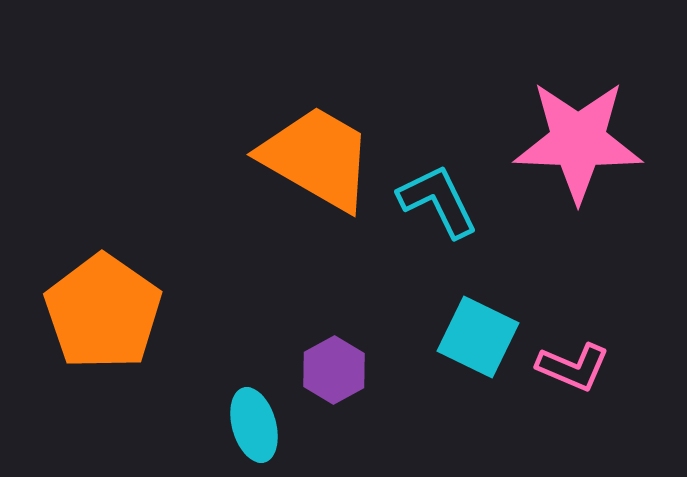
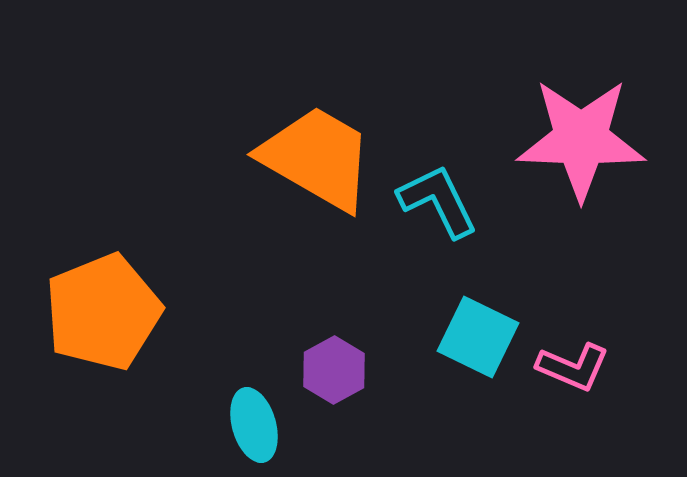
pink star: moved 3 px right, 2 px up
orange pentagon: rotated 15 degrees clockwise
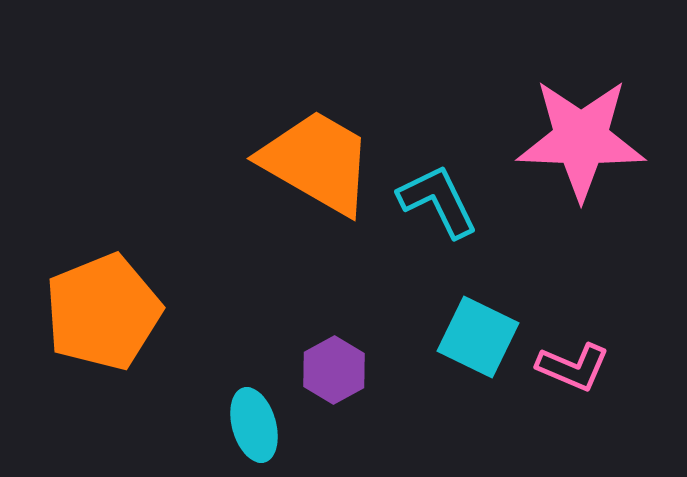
orange trapezoid: moved 4 px down
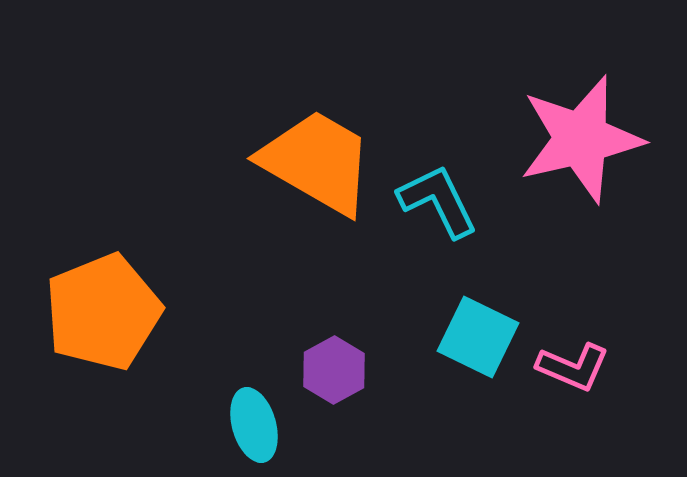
pink star: rotated 15 degrees counterclockwise
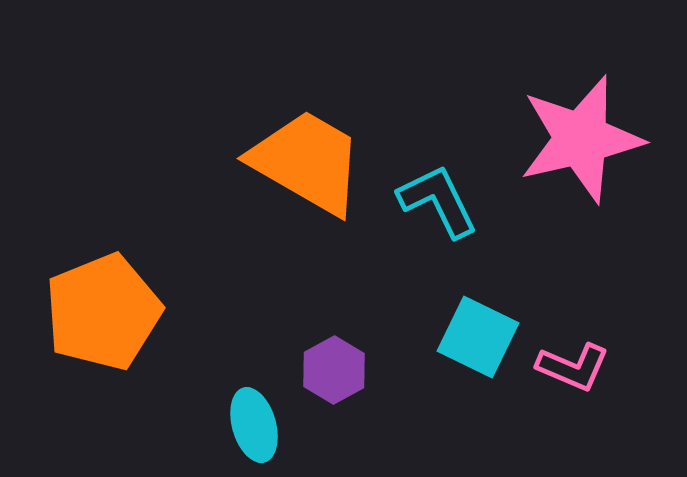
orange trapezoid: moved 10 px left
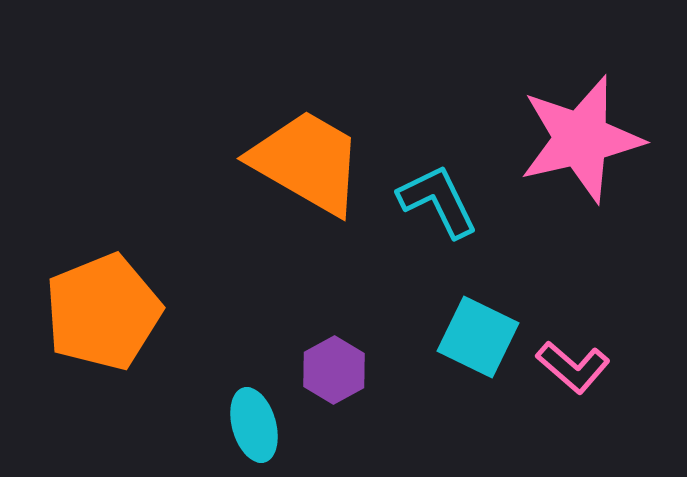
pink L-shape: rotated 18 degrees clockwise
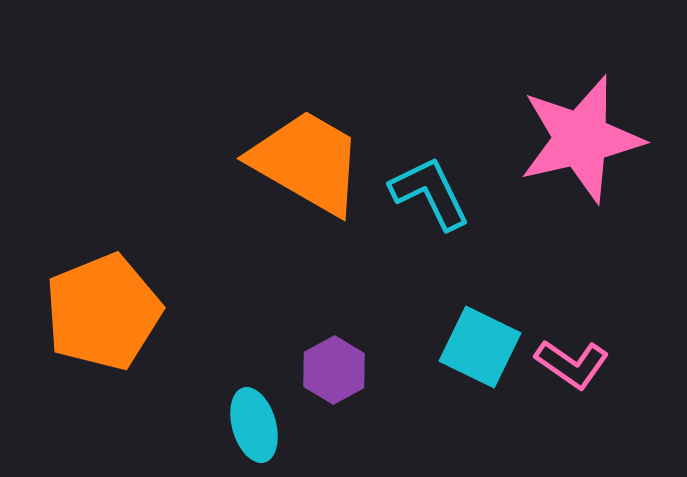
cyan L-shape: moved 8 px left, 8 px up
cyan square: moved 2 px right, 10 px down
pink L-shape: moved 1 px left, 3 px up; rotated 6 degrees counterclockwise
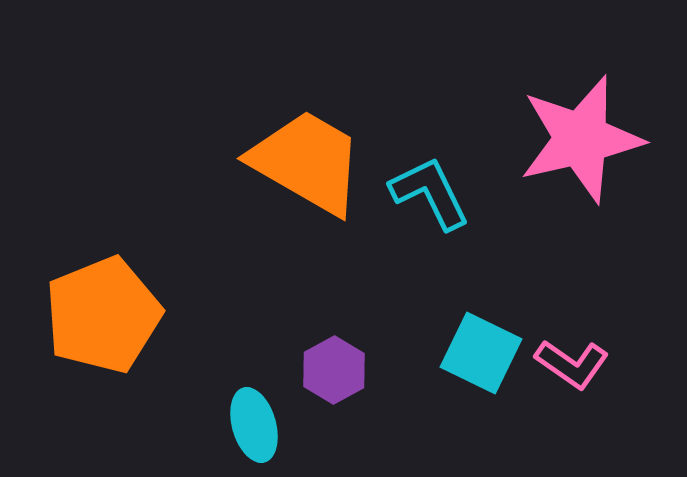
orange pentagon: moved 3 px down
cyan square: moved 1 px right, 6 px down
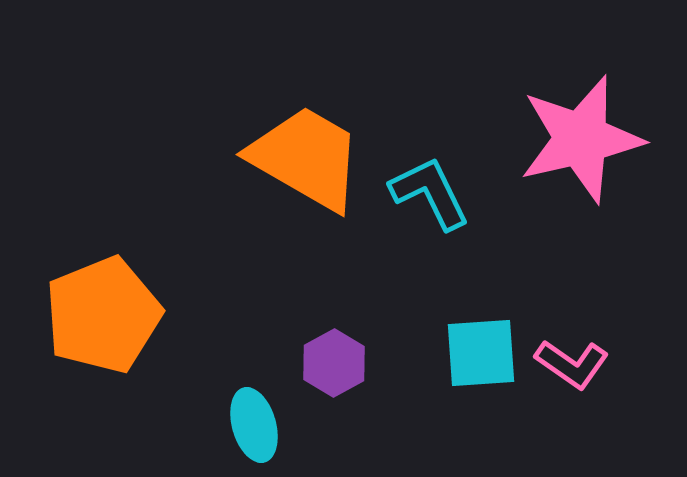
orange trapezoid: moved 1 px left, 4 px up
cyan square: rotated 30 degrees counterclockwise
purple hexagon: moved 7 px up
